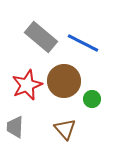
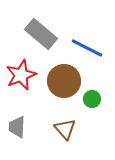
gray rectangle: moved 3 px up
blue line: moved 4 px right, 5 px down
red star: moved 6 px left, 10 px up
gray trapezoid: moved 2 px right
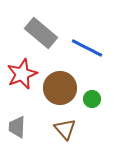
gray rectangle: moved 1 px up
red star: moved 1 px right, 1 px up
brown circle: moved 4 px left, 7 px down
